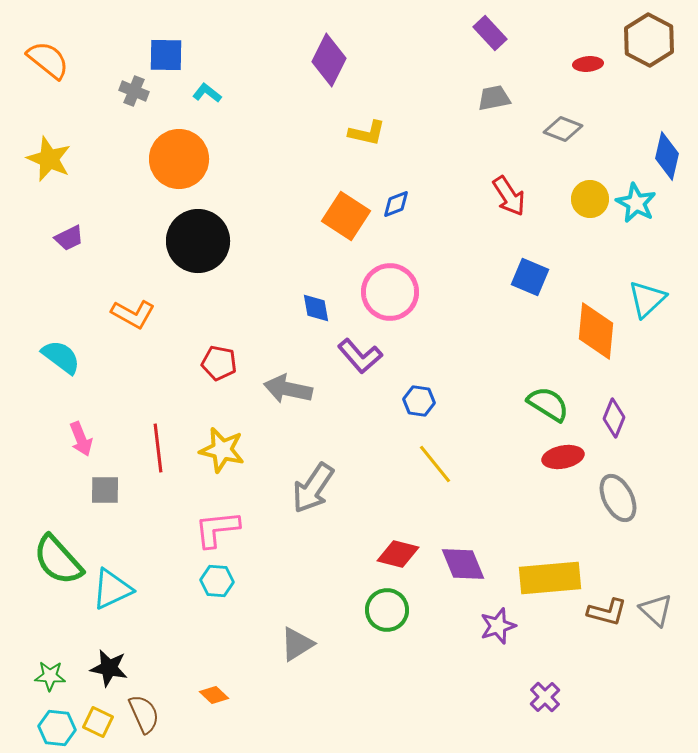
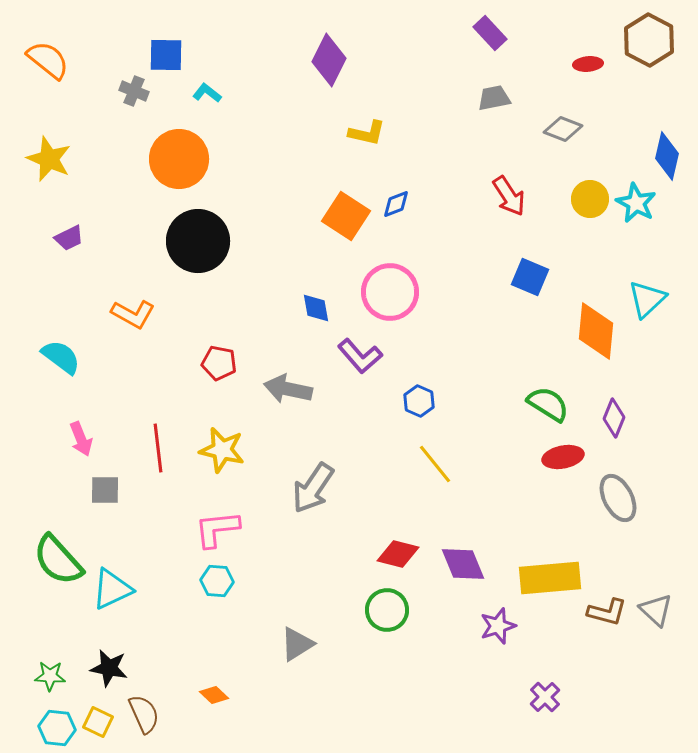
blue hexagon at (419, 401): rotated 16 degrees clockwise
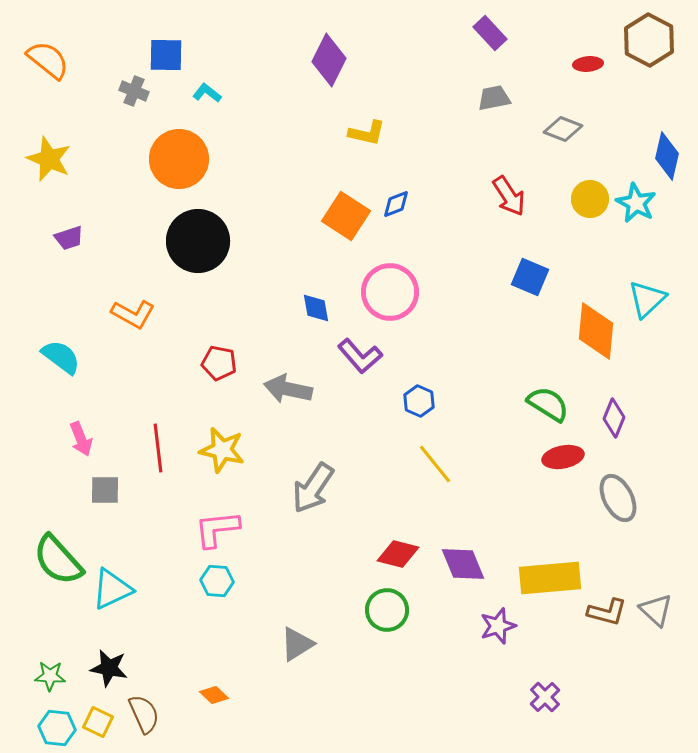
purple trapezoid at (69, 238): rotated 8 degrees clockwise
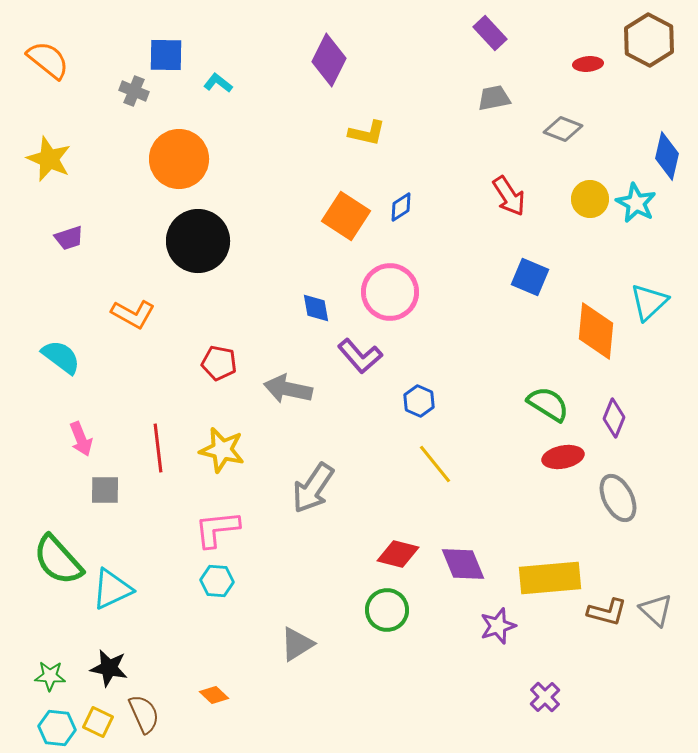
cyan L-shape at (207, 93): moved 11 px right, 10 px up
blue diamond at (396, 204): moved 5 px right, 3 px down; rotated 12 degrees counterclockwise
cyan triangle at (647, 299): moved 2 px right, 3 px down
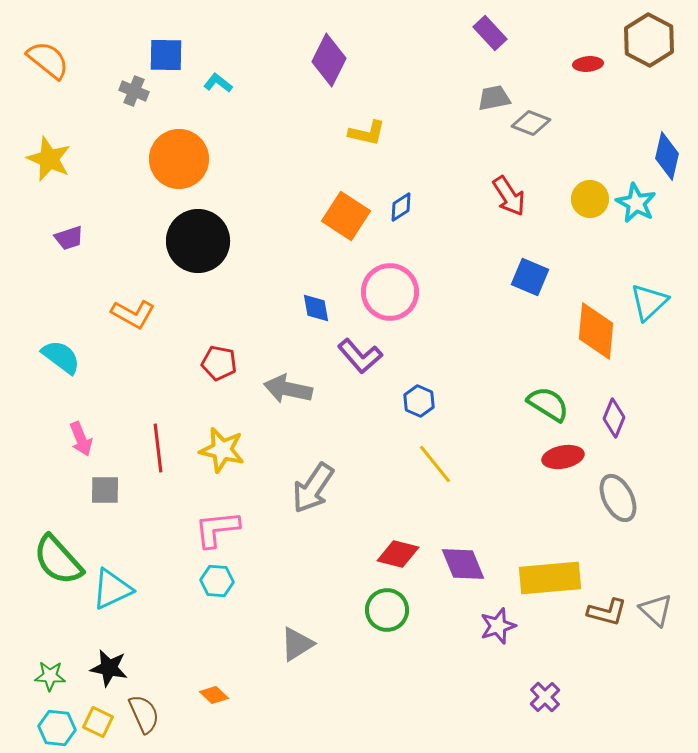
gray diamond at (563, 129): moved 32 px left, 6 px up
